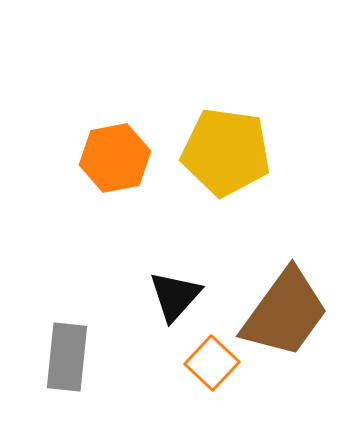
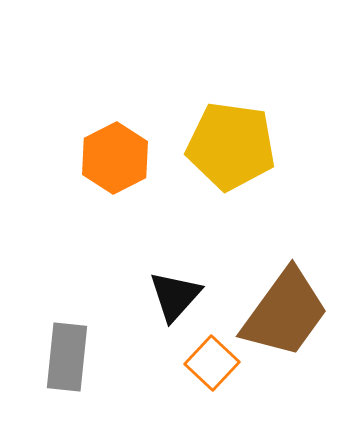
yellow pentagon: moved 5 px right, 6 px up
orange hexagon: rotated 16 degrees counterclockwise
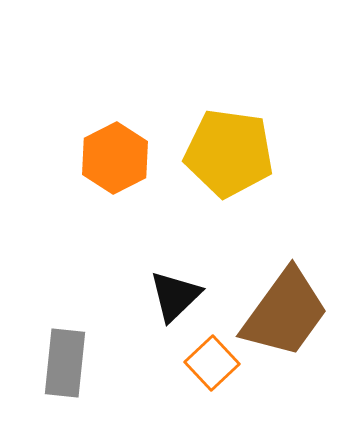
yellow pentagon: moved 2 px left, 7 px down
black triangle: rotated 4 degrees clockwise
gray rectangle: moved 2 px left, 6 px down
orange square: rotated 4 degrees clockwise
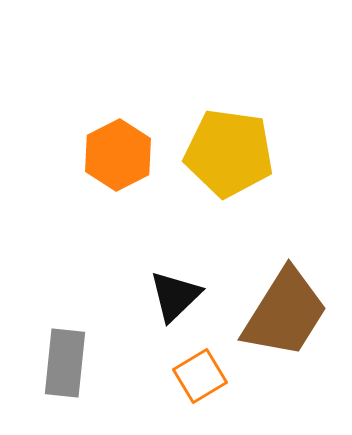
orange hexagon: moved 3 px right, 3 px up
brown trapezoid: rotated 4 degrees counterclockwise
orange square: moved 12 px left, 13 px down; rotated 12 degrees clockwise
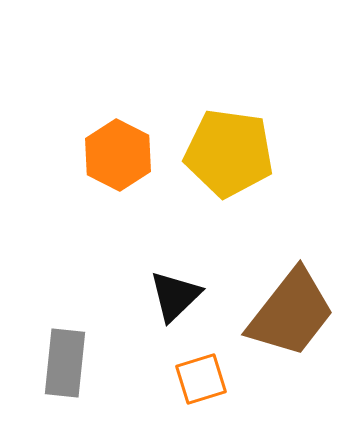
orange hexagon: rotated 6 degrees counterclockwise
brown trapezoid: moved 6 px right; rotated 6 degrees clockwise
orange square: moved 1 px right, 3 px down; rotated 14 degrees clockwise
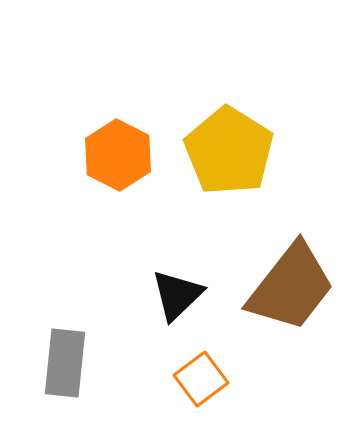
yellow pentagon: moved 2 px up; rotated 24 degrees clockwise
black triangle: moved 2 px right, 1 px up
brown trapezoid: moved 26 px up
orange square: rotated 20 degrees counterclockwise
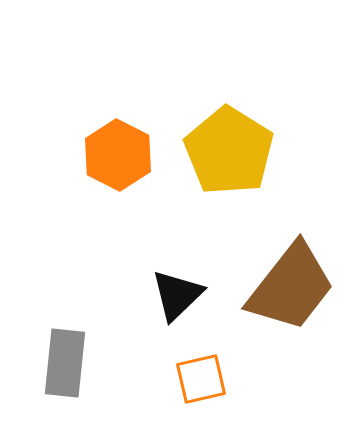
orange square: rotated 24 degrees clockwise
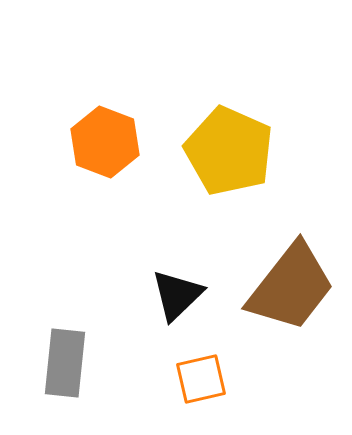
yellow pentagon: rotated 8 degrees counterclockwise
orange hexagon: moved 13 px left, 13 px up; rotated 6 degrees counterclockwise
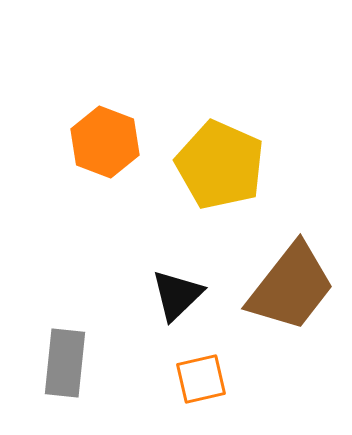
yellow pentagon: moved 9 px left, 14 px down
